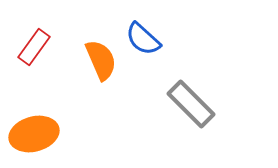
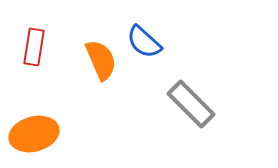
blue semicircle: moved 1 px right, 3 px down
red rectangle: rotated 27 degrees counterclockwise
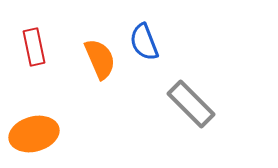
blue semicircle: rotated 27 degrees clockwise
red rectangle: rotated 21 degrees counterclockwise
orange semicircle: moved 1 px left, 1 px up
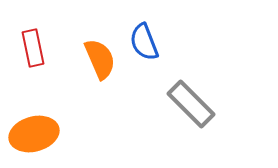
red rectangle: moved 1 px left, 1 px down
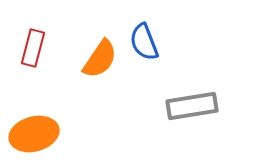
red rectangle: rotated 27 degrees clockwise
orange semicircle: rotated 57 degrees clockwise
gray rectangle: moved 1 px right, 2 px down; rotated 54 degrees counterclockwise
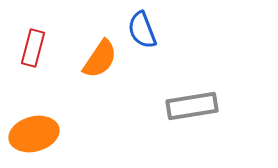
blue semicircle: moved 2 px left, 12 px up
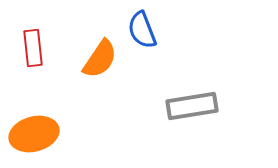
red rectangle: rotated 21 degrees counterclockwise
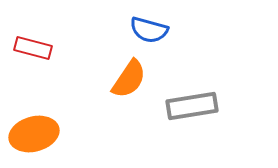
blue semicircle: moved 7 px right; rotated 54 degrees counterclockwise
red rectangle: rotated 69 degrees counterclockwise
orange semicircle: moved 29 px right, 20 px down
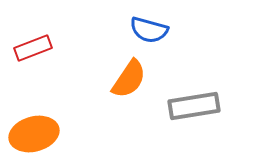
red rectangle: rotated 36 degrees counterclockwise
gray rectangle: moved 2 px right
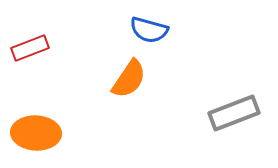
red rectangle: moved 3 px left
gray rectangle: moved 40 px right, 7 px down; rotated 12 degrees counterclockwise
orange ellipse: moved 2 px right, 1 px up; rotated 18 degrees clockwise
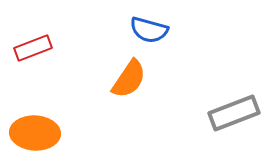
red rectangle: moved 3 px right
orange ellipse: moved 1 px left
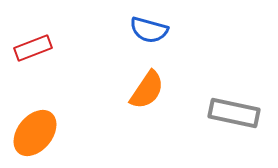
orange semicircle: moved 18 px right, 11 px down
gray rectangle: rotated 33 degrees clockwise
orange ellipse: rotated 54 degrees counterclockwise
